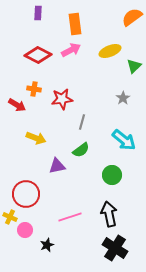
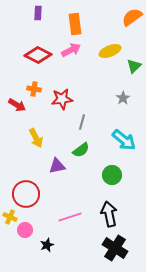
yellow arrow: rotated 42 degrees clockwise
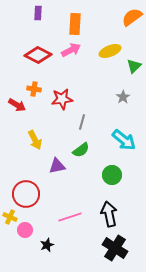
orange rectangle: rotated 10 degrees clockwise
gray star: moved 1 px up
yellow arrow: moved 1 px left, 2 px down
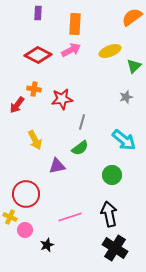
gray star: moved 3 px right; rotated 16 degrees clockwise
red arrow: rotated 96 degrees clockwise
green semicircle: moved 1 px left, 2 px up
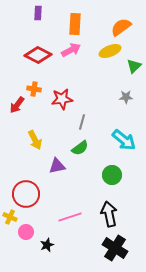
orange semicircle: moved 11 px left, 10 px down
gray star: rotated 16 degrees clockwise
pink circle: moved 1 px right, 2 px down
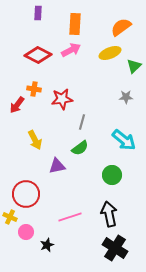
yellow ellipse: moved 2 px down
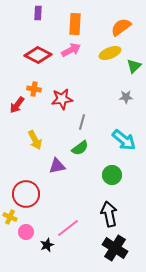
pink line: moved 2 px left, 11 px down; rotated 20 degrees counterclockwise
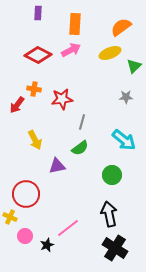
pink circle: moved 1 px left, 4 px down
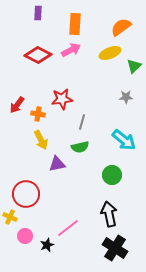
orange cross: moved 4 px right, 25 px down
yellow arrow: moved 6 px right
green semicircle: moved 1 px up; rotated 24 degrees clockwise
purple triangle: moved 2 px up
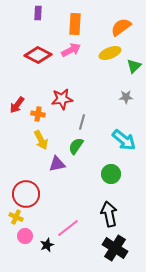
green semicircle: moved 4 px left, 1 px up; rotated 138 degrees clockwise
green circle: moved 1 px left, 1 px up
yellow cross: moved 6 px right
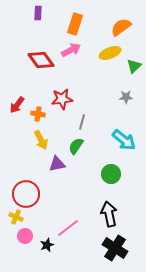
orange rectangle: rotated 15 degrees clockwise
red diamond: moved 3 px right, 5 px down; rotated 28 degrees clockwise
